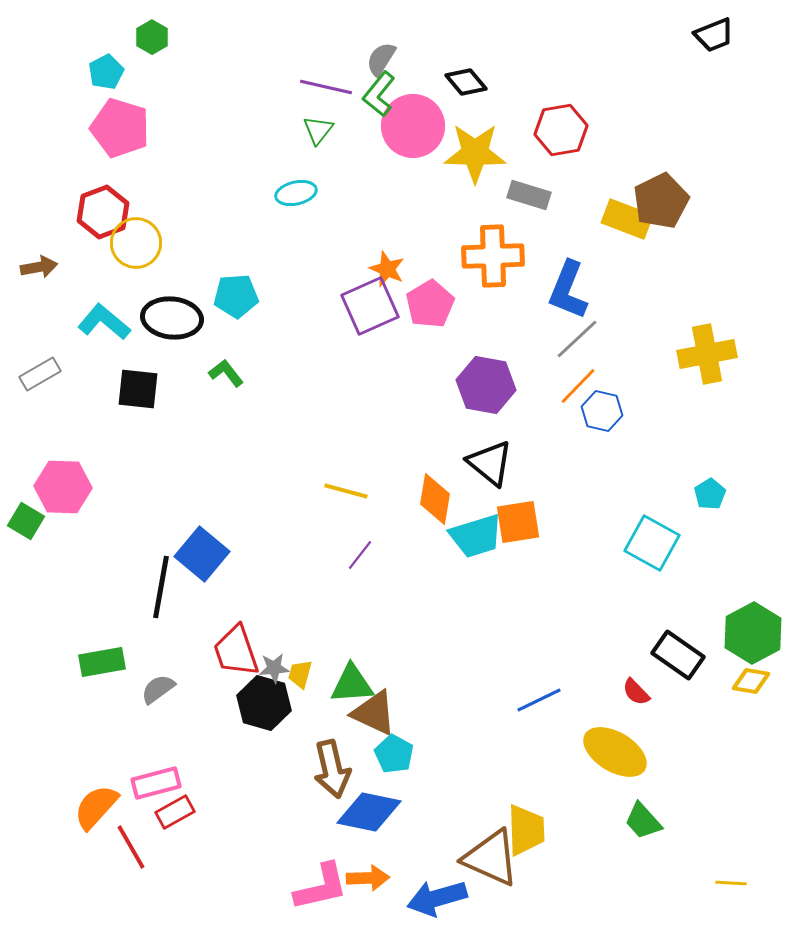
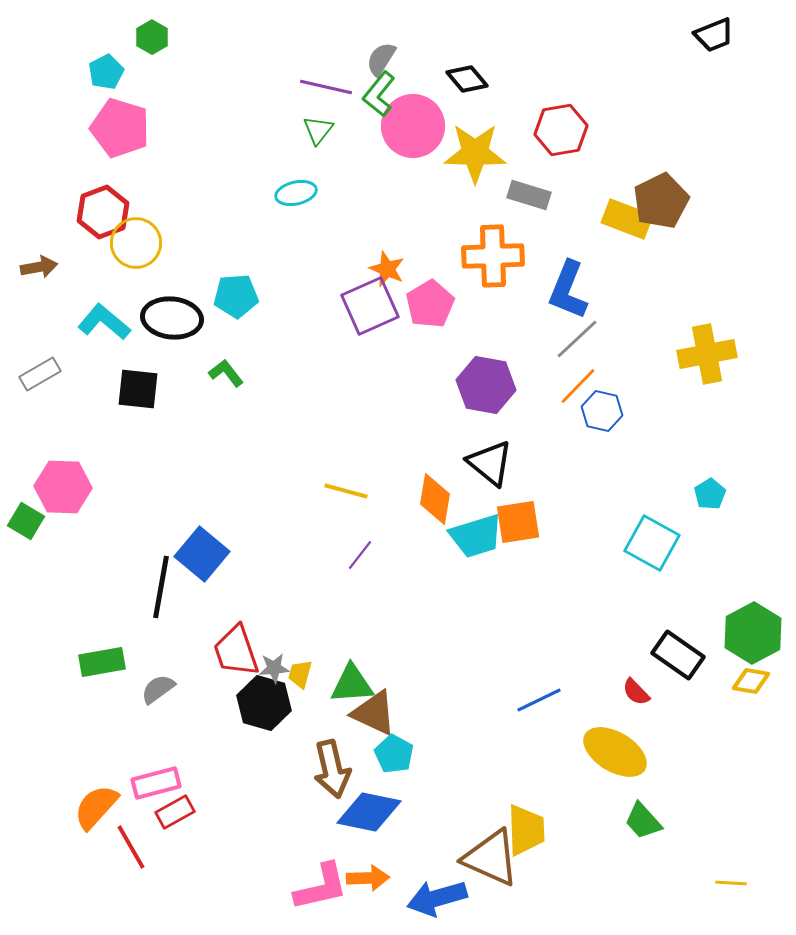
black diamond at (466, 82): moved 1 px right, 3 px up
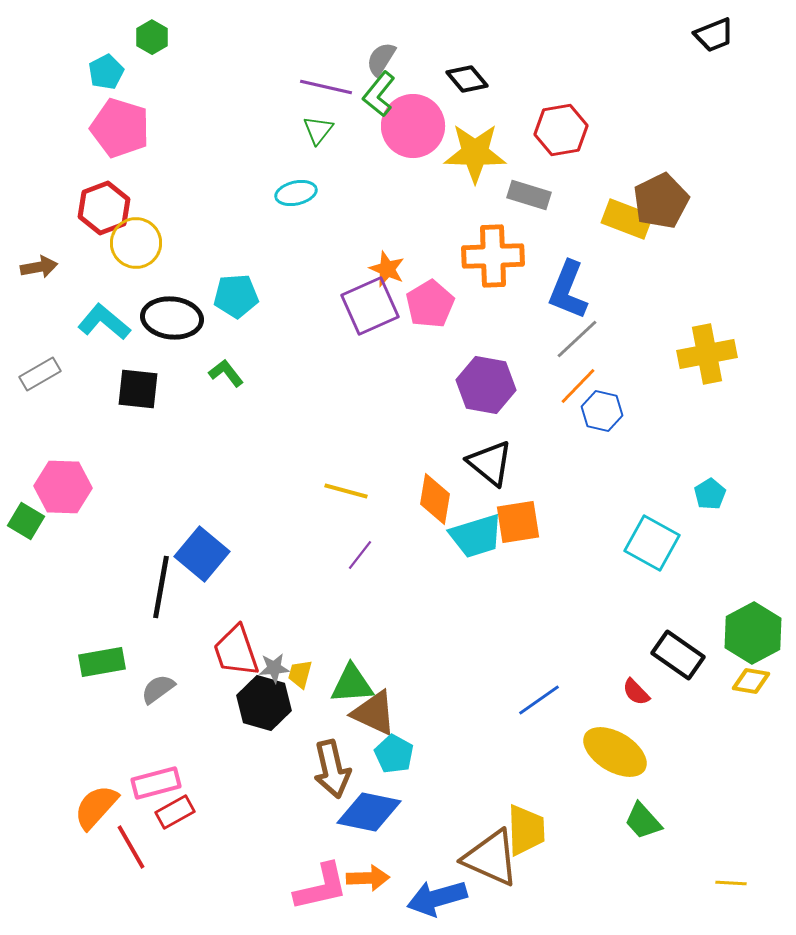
red hexagon at (103, 212): moved 1 px right, 4 px up
blue line at (539, 700): rotated 9 degrees counterclockwise
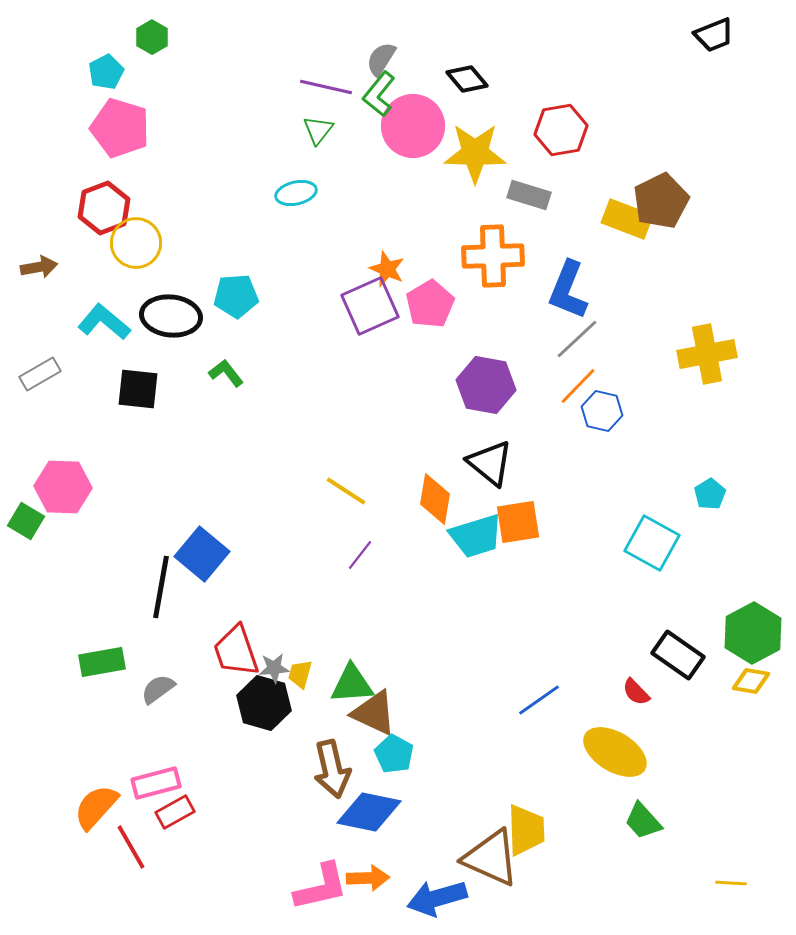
black ellipse at (172, 318): moved 1 px left, 2 px up
yellow line at (346, 491): rotated 18 degrees clockwise
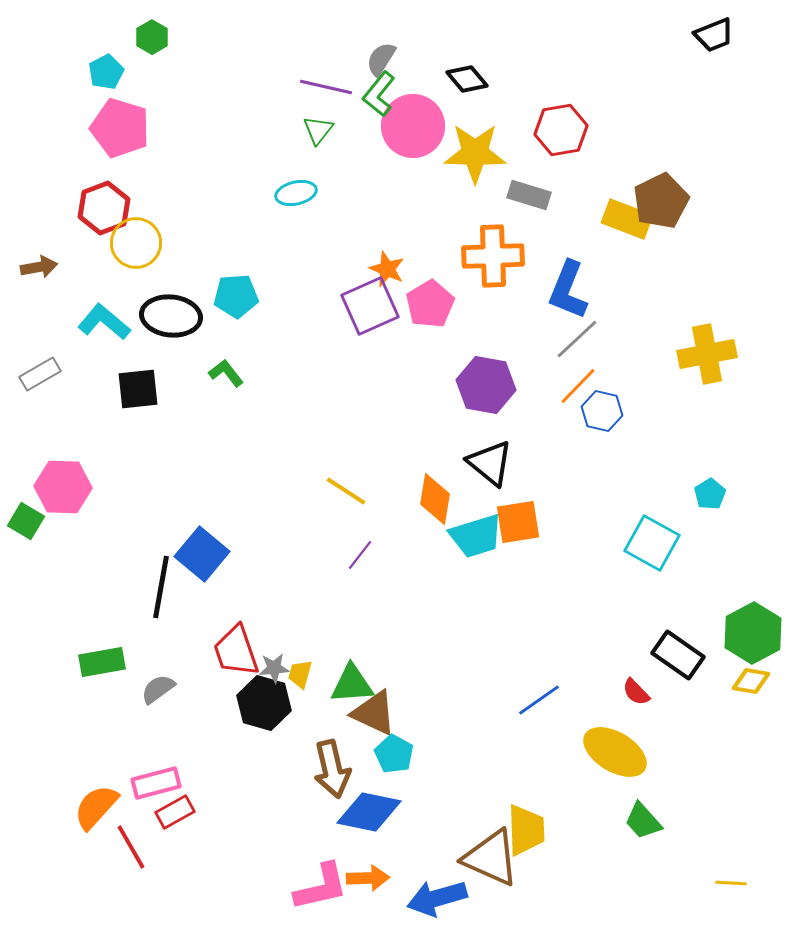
black square at (138, 389): rotated 12 degrees counterclockwise
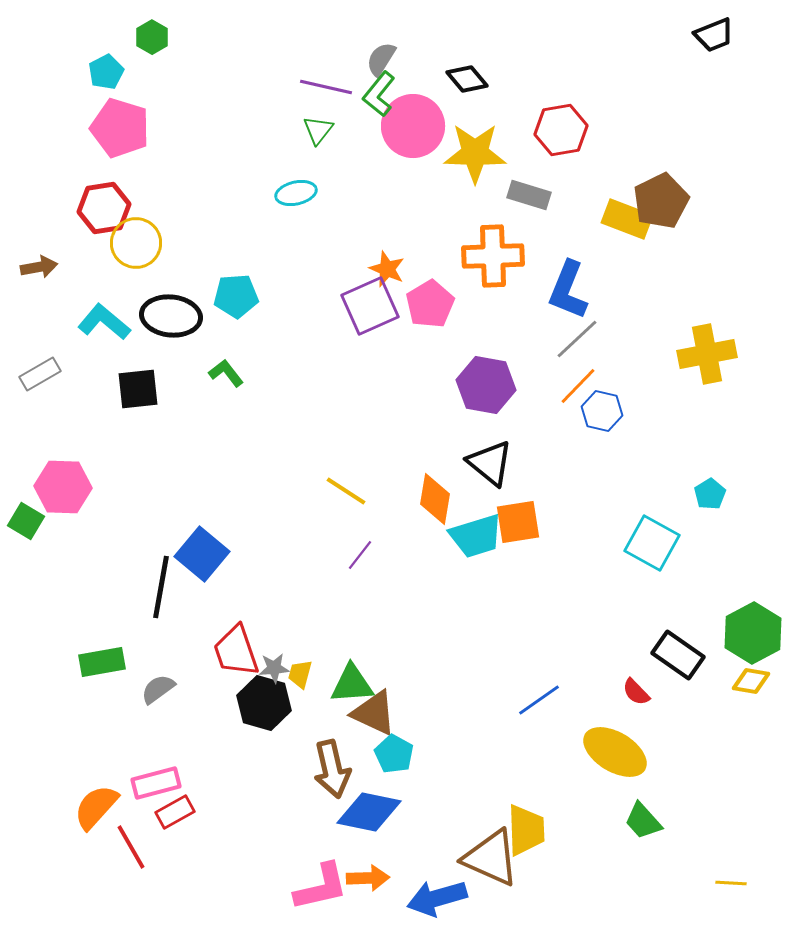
red hexagon at (104, 208): rotated 12 degrees clockwise
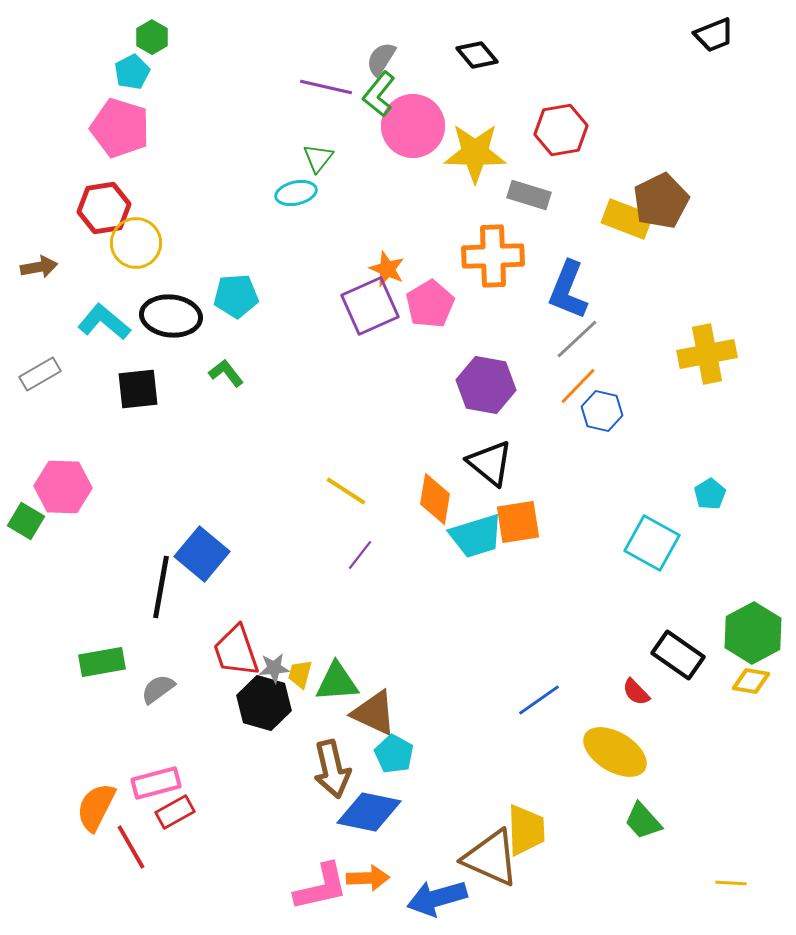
cyan pentagon at (106, 72): moved 26 px right
black diamond at (467, 79): moved 10 px right, 24 px up
green triangle at (318, 130): moved 28 px down
green triangle at (352, 684): moved 15 px left, 2 px up
orange semicircle at (96, 807): rotated 15 degrees counterclockwise
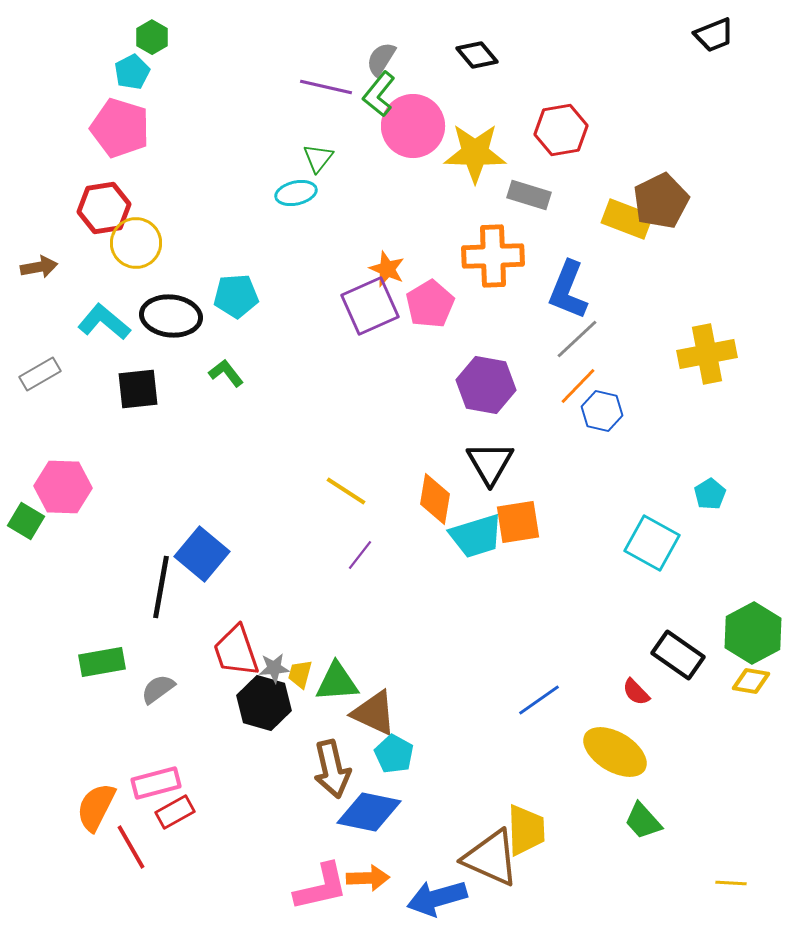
black triangle at (490, 463): rotated 21 degrees clockwise
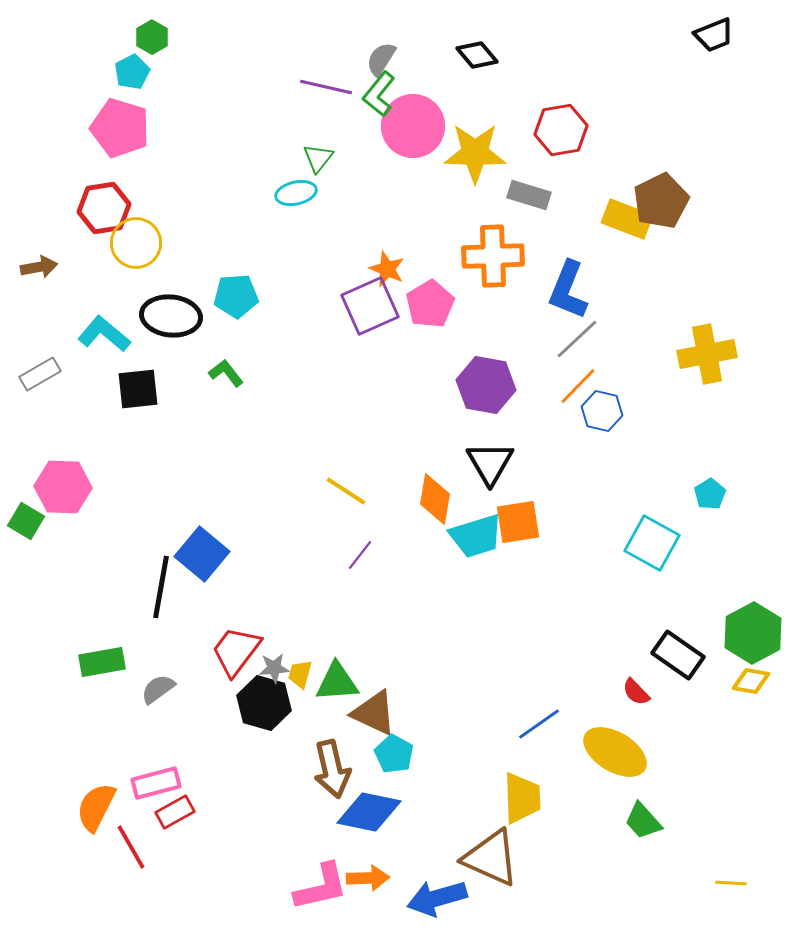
cyan L-shape at (104, 322): moved 12 px down
red trapezoid at (236, 651): rotated 56 degrees clockwise
blue line at (539, 700): moved 24 px down
yellow trapezoid at (526, 830): moved 4 px left, 32 px up
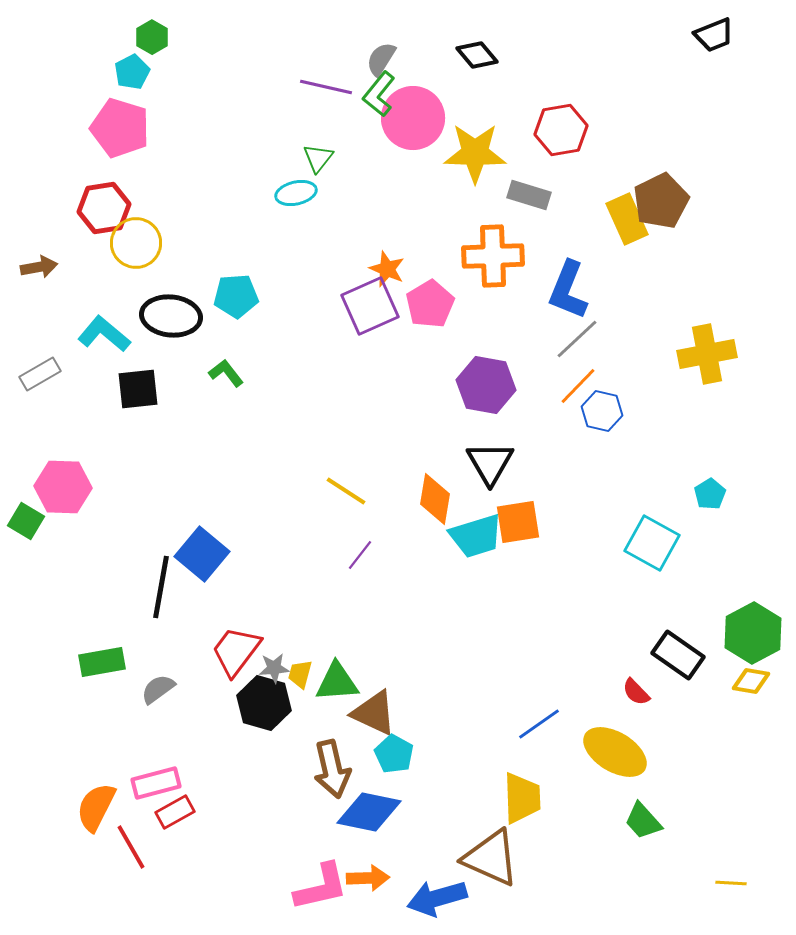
pink circle at (413, 126): moved 8 px up
yellow rectangle at (627, 219): rotated 45 degrees clockwise
